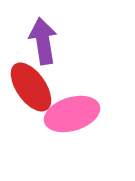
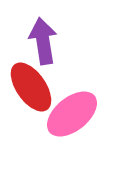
pink ellipse: rotated 22 degrees counterclockwise
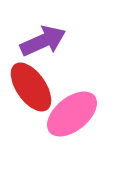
purple arrow: rotated 75 degrees clockwise
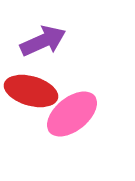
red ellipse: moved 4 px down; rotated 39 degrees counterclockwise
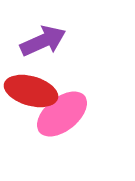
pink ellipse: moved 10 px left
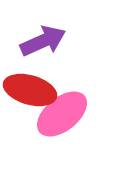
red ellipse: moved 1 px left, 1 px up
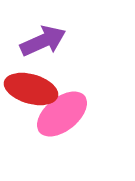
red ellipse: moved 1 px right, 1 px up
